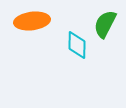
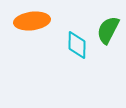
green semicircle: moved 3 px right, 6 px down
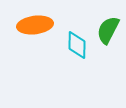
orange ellipse: moved 3 px right, 4 px down
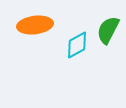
cyan diamond: rotated 60 degrees clockwise
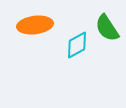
green semicircle: moved 1 px left, 2 px up; rotated 60 degrees counterclockwise
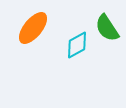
orange ellipse: moved 2 px left, 3 px down; rotated 44 degrees counterclockwise
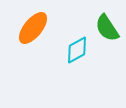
cyan diamond: moved 5 px down
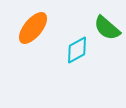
green semicircle: rotated 16 degrees counterclockwise
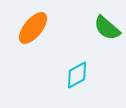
cyan diamond: moved 25 px down
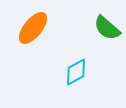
cyan diamond: moved 1 px left, 3 px up
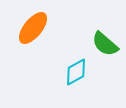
green semicircle: moved 2 px left, 16 px down
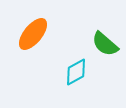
orange ellipse: moved 6 px down
